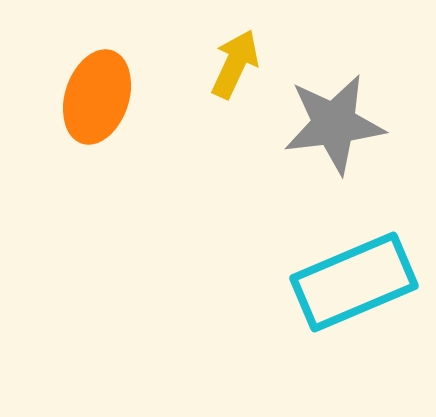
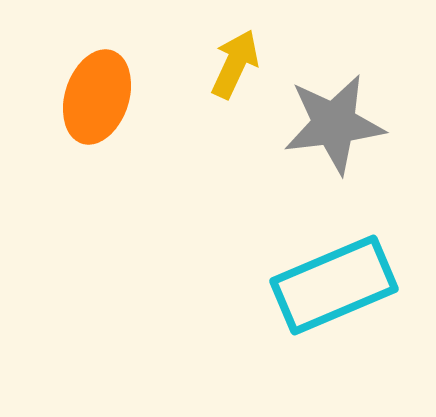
cyan rectangle: moved 20 px left, 3 px down
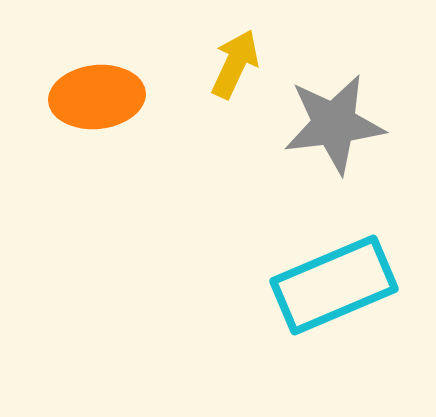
orange ellipse: rotated 66 degrees clockwise
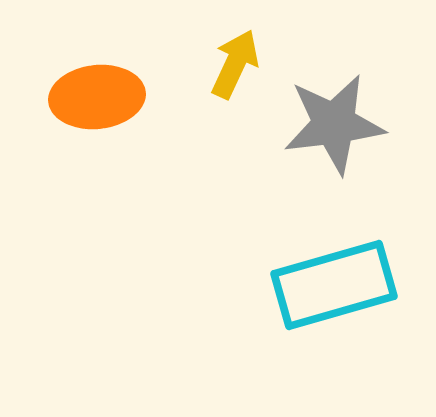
cyan rectangle: rotated 7 degrees clockwise
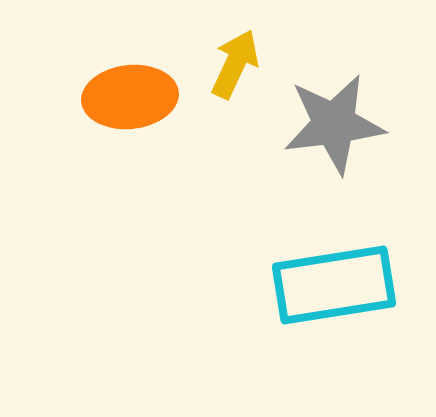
orange ellipse: moved 33 px right
cyan rectangle: rotated 7 degrees clockwise
